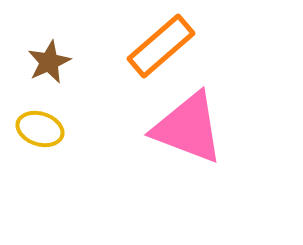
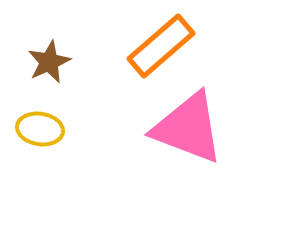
yellow ellipse: rotated 9 degrees counterclockwise
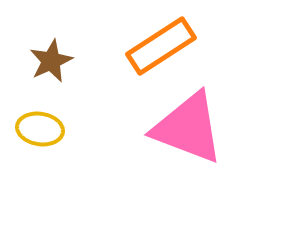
orange rectangle: rotated 8 degrees clockwise
brown star: moved 2 px right, 1 px up
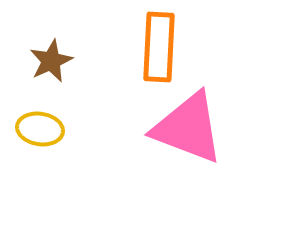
orange rectangle: moved 2 px left, 1 px down; rotated 54 degrees counterclockwise
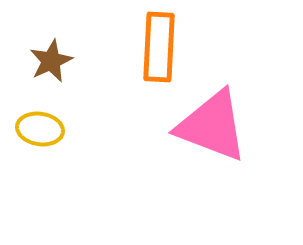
pink triangle: moved 24 px right, 2 px up
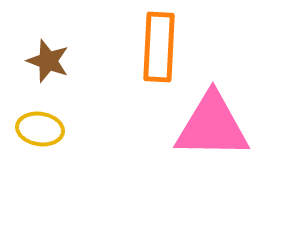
brown star: moved 3 px left; rotated 27 degrees counterclockwise
pink triangle: rotated 20 degrees counterclockwise
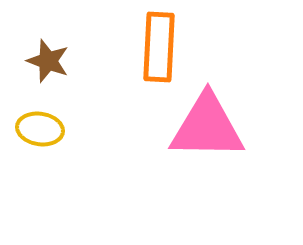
pink triangle: moved 5 px left, 1 px down
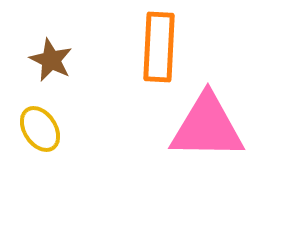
brown star: moved 3 px right, 1 px up; rotated 6 degrees clockwise
yellow ellipse: rotated 48 degrees clockwise
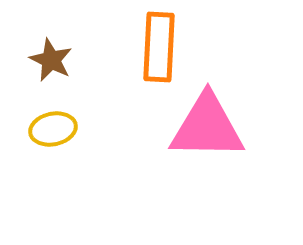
yellow ellipse: moved 13 px right; rotated 69 degrees counterclockwise
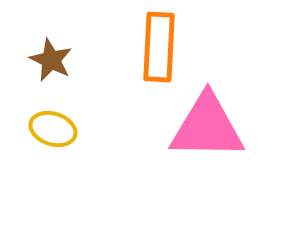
yellow ellipse: rotated 30 degrees clockwise
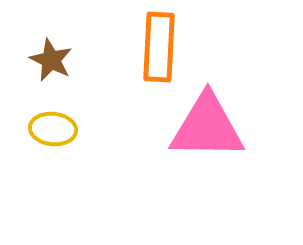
yellow ellipse: rotated 12 degrees counterclockwise
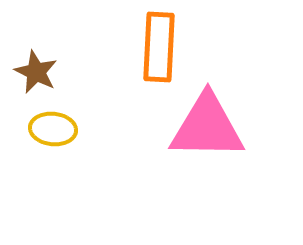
brown star: moved 15 px left, 12 px down
